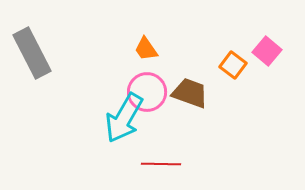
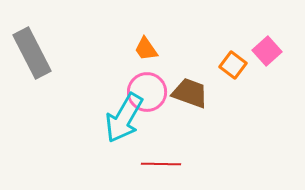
pink square: rotated 8 degrees clockwise
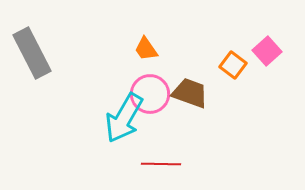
pink circle: moved 3 px right, 2 px down
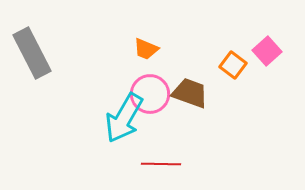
orange trapezoid: rotated 32 degrees counterclockwise
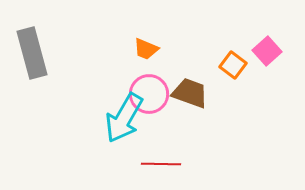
gray rectangle: rotated 12 degrees clockwise
pink circle: moved 1 px left
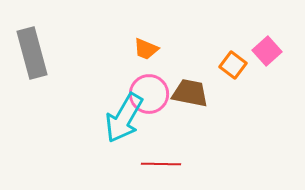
brown trapezoid: rotated 9 degrees counterclockwise
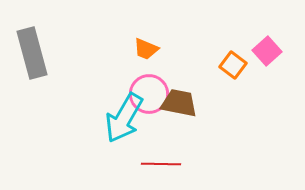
brown trapezoid: moved 11 px left, 10 px down
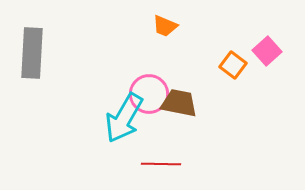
orange trapezoid: moved 19 px right, 23 px up
gray rectangle: rotated 18 degrees clockwise
